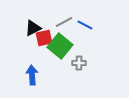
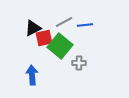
blue line: rotated 35 degrees counterclockwise
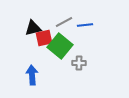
black triangle: rotated 12 degrees clockwise
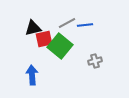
gray line: moved 3 px right, 1 px down
red square: moved 1 px down
gray cross: moved 16 px right, 2 px up; rotated 16 degrees counterclockwise
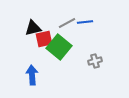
blue line: moved 3 px up
green square: moved 1 px left, 1 px down
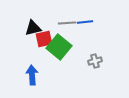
gray line: rotated 24 degrees clockwise
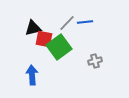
gray line: rotated 42 degrees counterclockwise
red square: rotated 24 degrees clockwise
green square: rotated 15 degrees clockwise
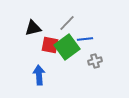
blue line: moved 17 px down
red square: moved 6 px right, 6 px down
green square: moved 8 px right
blue arrow: moved 7 px right
